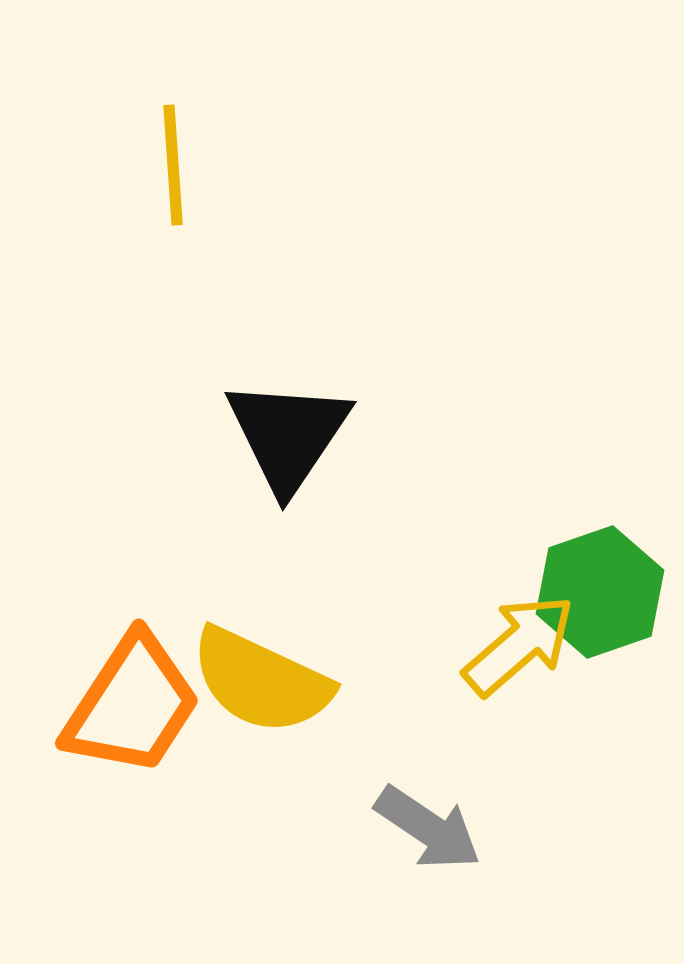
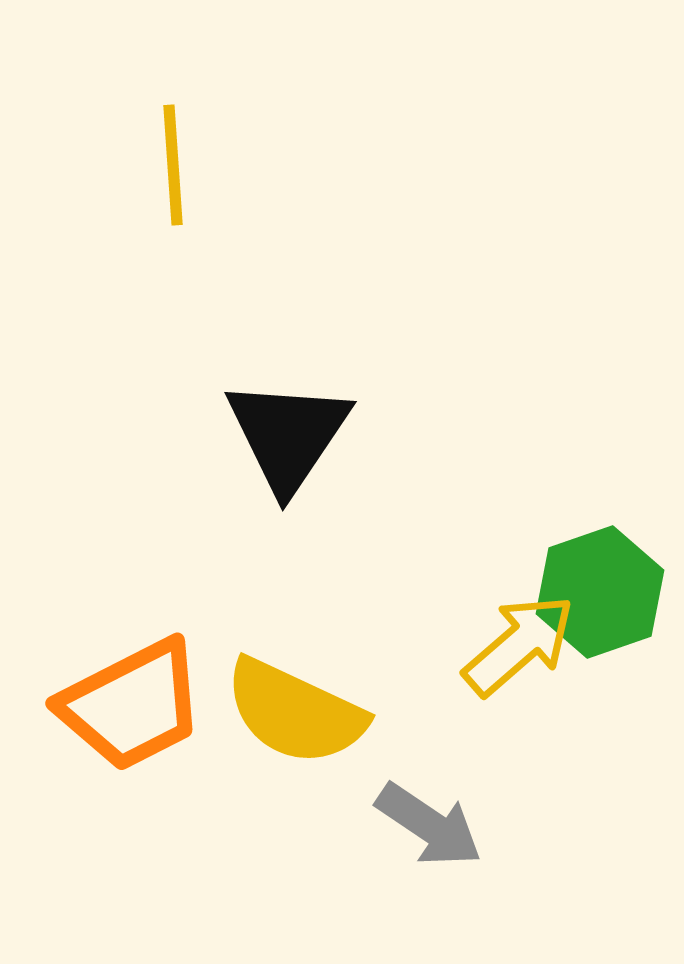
yellow semicircle: moved 34 px right, 31 px down
orange trapezoid: rotated 30 degrees clockwise
gray arrow: moved 1 px right, 3 px up
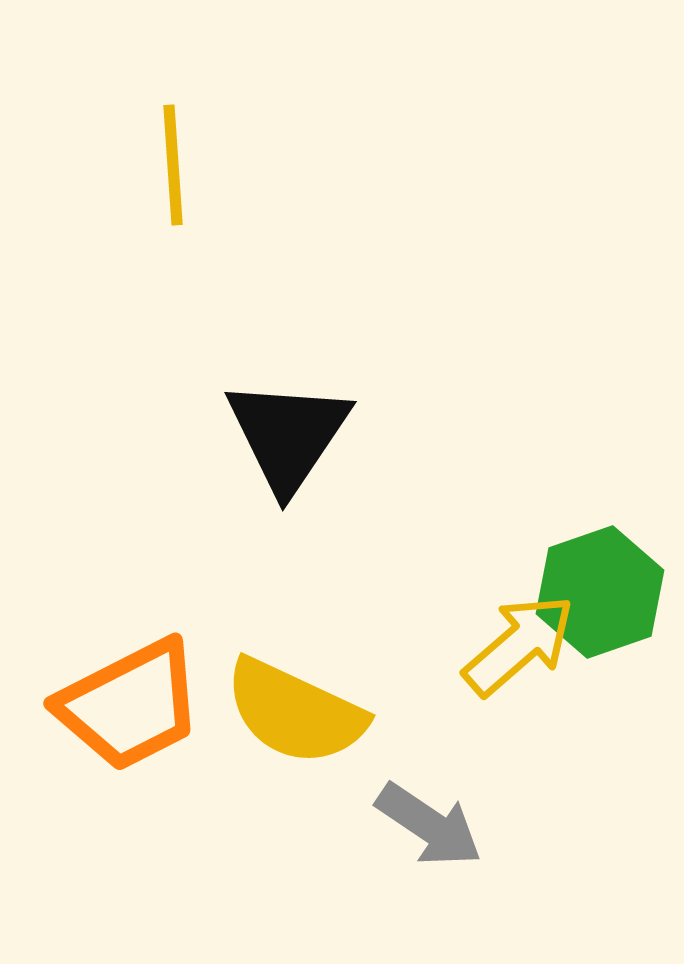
orange trapezoid: moved 2 px left
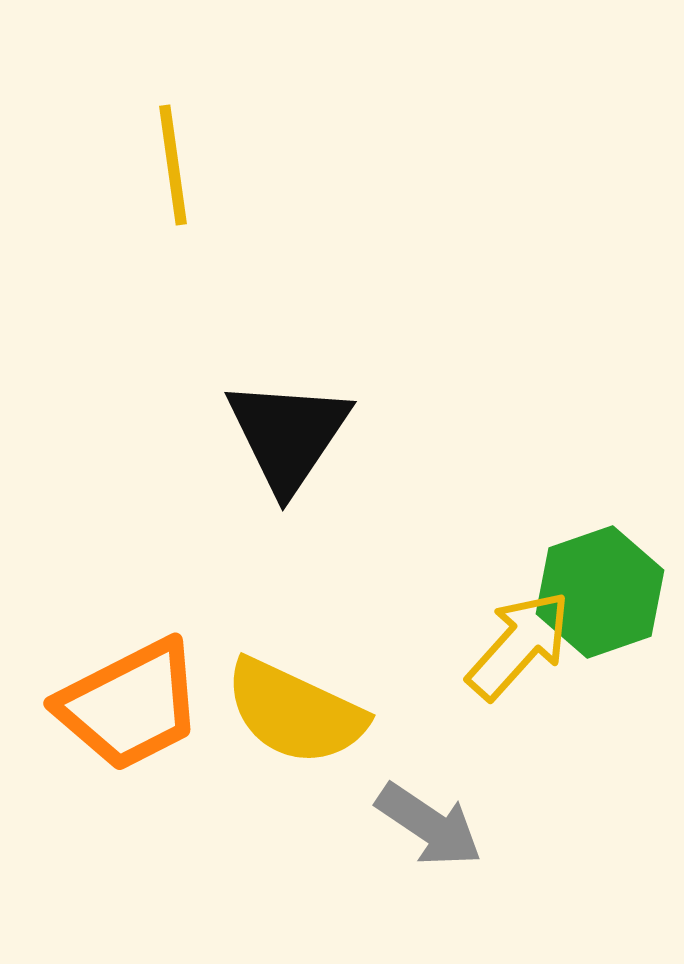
yellow line: rotated 4 degrees counterclockwise
yellow arrow: rotated 7 degrees counterclockwise
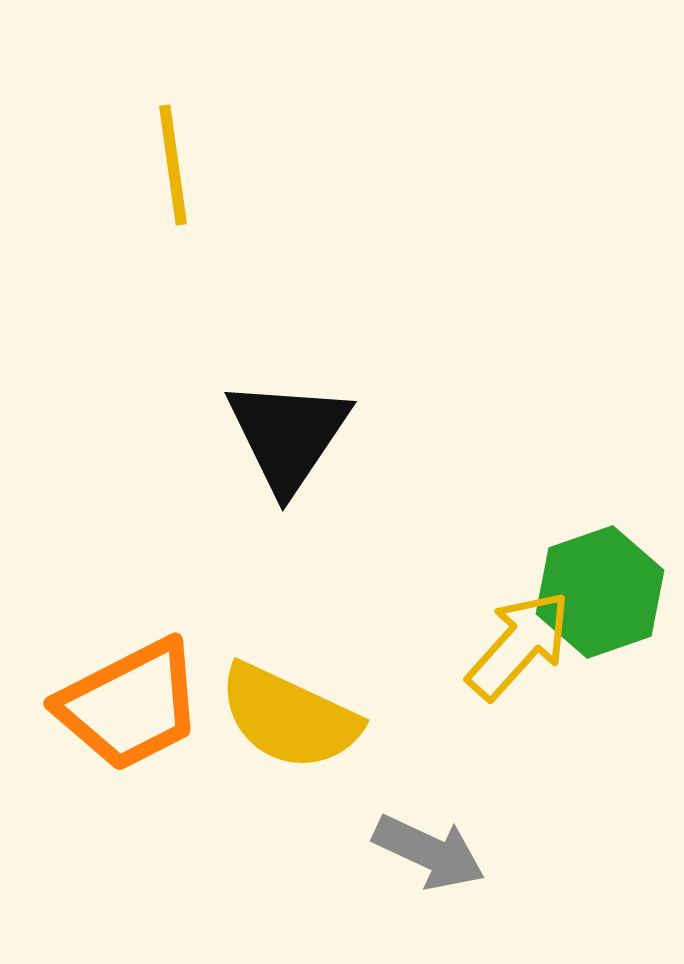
yellow semicircle: moved 6 px left, 5 px down
gray arrow: moved 27 px down; rotated 9 degrees counterclockwise
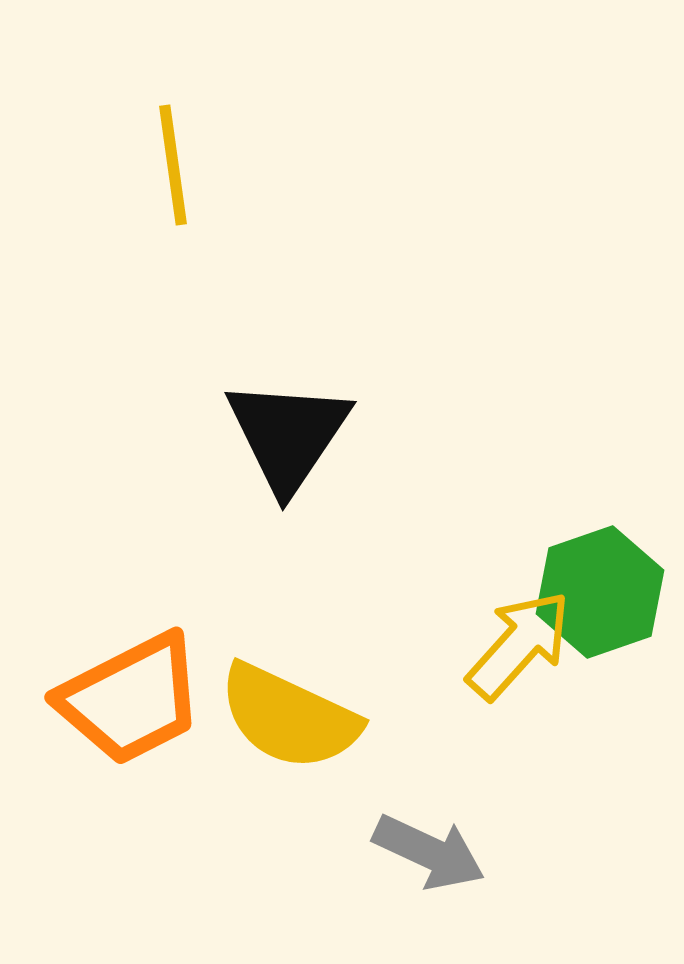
orange trapezoid: moved 1 px right, 6 px up
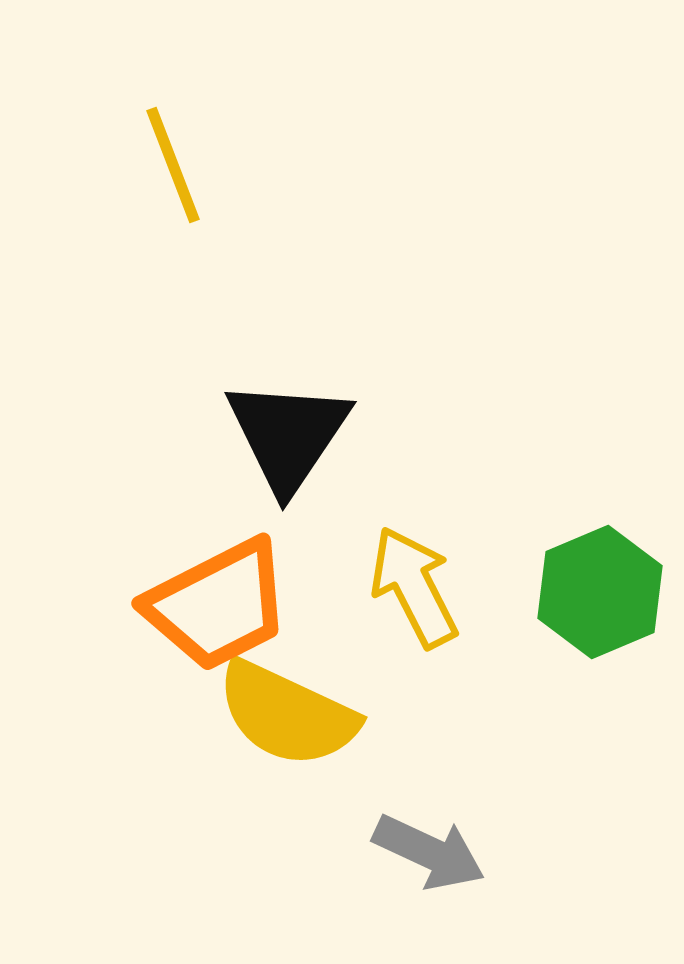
yellow line: rotated 13 degrees counterclockwise
green hexagon: rotated 4 degrees counterclockwise
yellow arrow: moved 105 px left, 58 px up; rotated 69 degrees counterclockwise
orange trapezoid: moved 87 px right, 94 px up
yellow semicircle: moved 2 px left, 3 px up
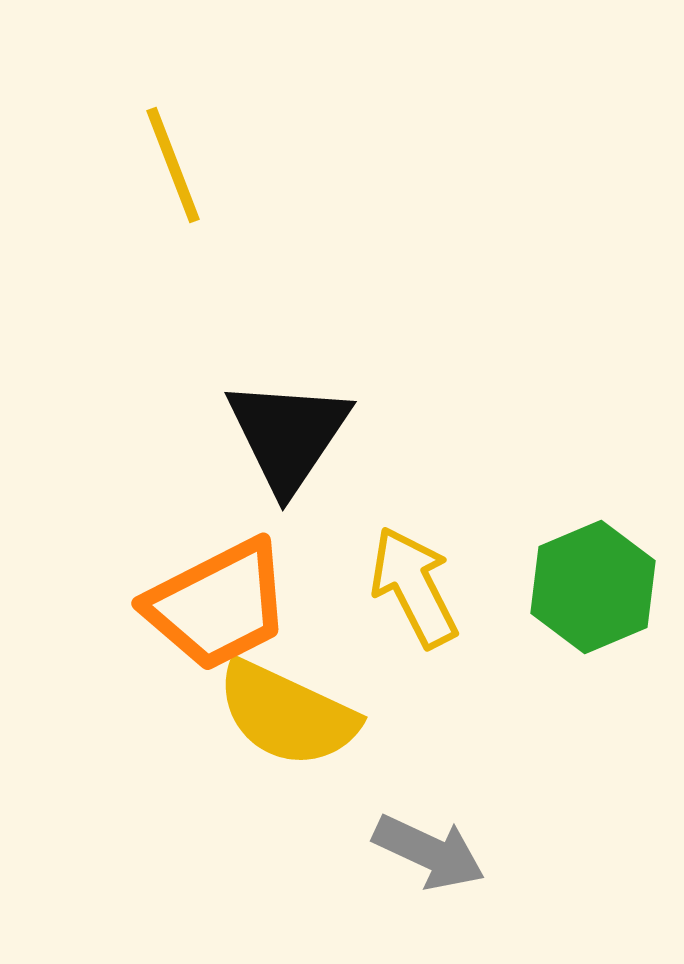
green hexagon: moved 7 px left, 5 px up
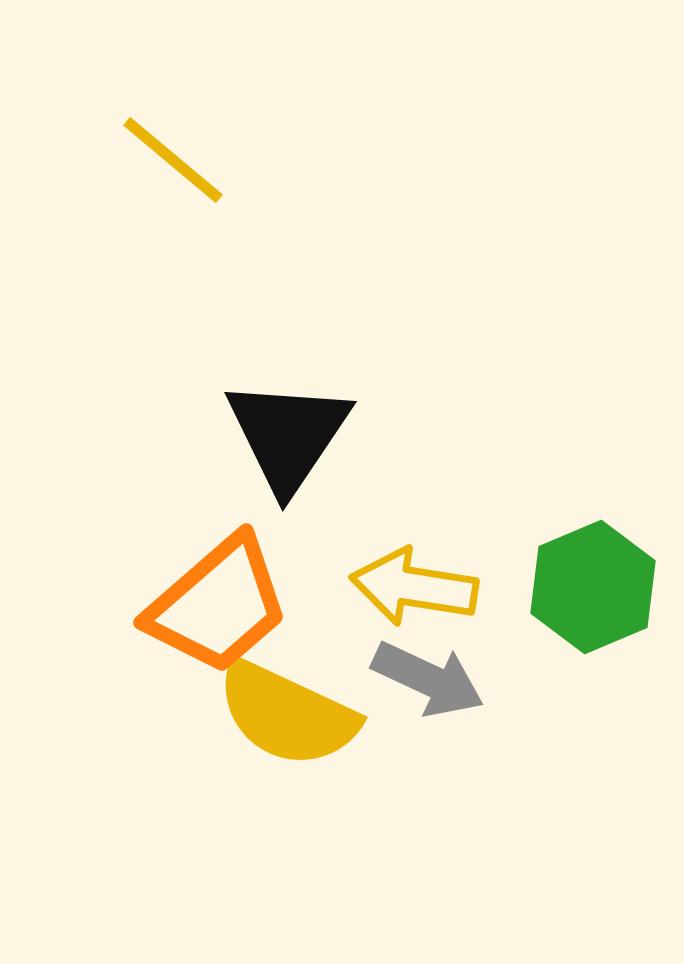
yellow line: moved 5 px up; rotated 29 degrees counterclockwise
yellow arrow: rotated 54 degrees counterclockwise
orange trapezoid: rotated 14 degrees counterclockwise
gray arrow: moved 1 px left, 173 px up
